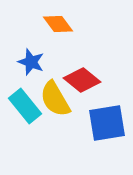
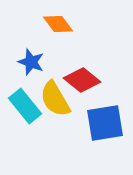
blue square: moved 2 px left
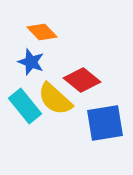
orange diamond: moved 16 px left, 8 px down; rotated 8 degrees counterclockwise
yellow semicircle: rotated 18 degrees counterclockwise
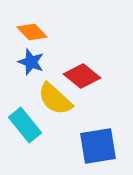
orange diamond: moved 10 px left
red diamond: moved 4 px up
cyan rectangle: moved 19 px down
blue square: moved 7 px left, 23 px down
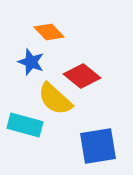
orange diamond: moved 17 px right
cyan rectangle: rotated 36 degrees counterclockwise
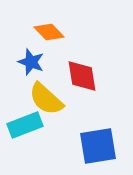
red diamond: rotated 42 degrees clockwise
yellow semicircle: moved 9 px left
cyan rectangle: rotated 36 degrees counterclockwise
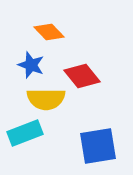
blue star: moved 3 px down
red diamond: rotated 30 degrees counterclockwise
yellow semicircle: rotated 42 degrees counterclockwise
cyan rectangle: moved 8 px down
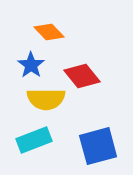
blue star: rotated 16 degrees clockwise
cyan rectangle: moved 9 px right, 7 px down
blue square: rotated 6 degrees counterclockwise
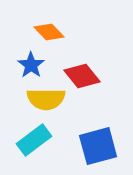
cyan rectangle: rotated 16 degrees counterclockwise
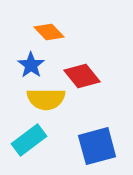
cyan rectangle: moved 5 px left
blue square: moved 1 px left
